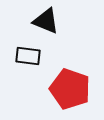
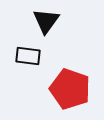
black triangle: rotated 44 degrees clockwise
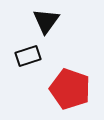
black rectangle: rotated 25 degrees counterclockwise
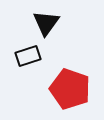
black triangle: moved 2 px down
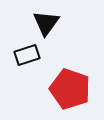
black rectangle: moved 1 px left, 1 px up
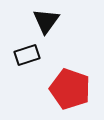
black triangle: moved 2 px up
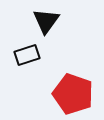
red pentagon: moved 3 px right, 5 px down
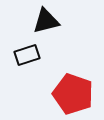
black triangle: rotated 40 degrees clockwise
